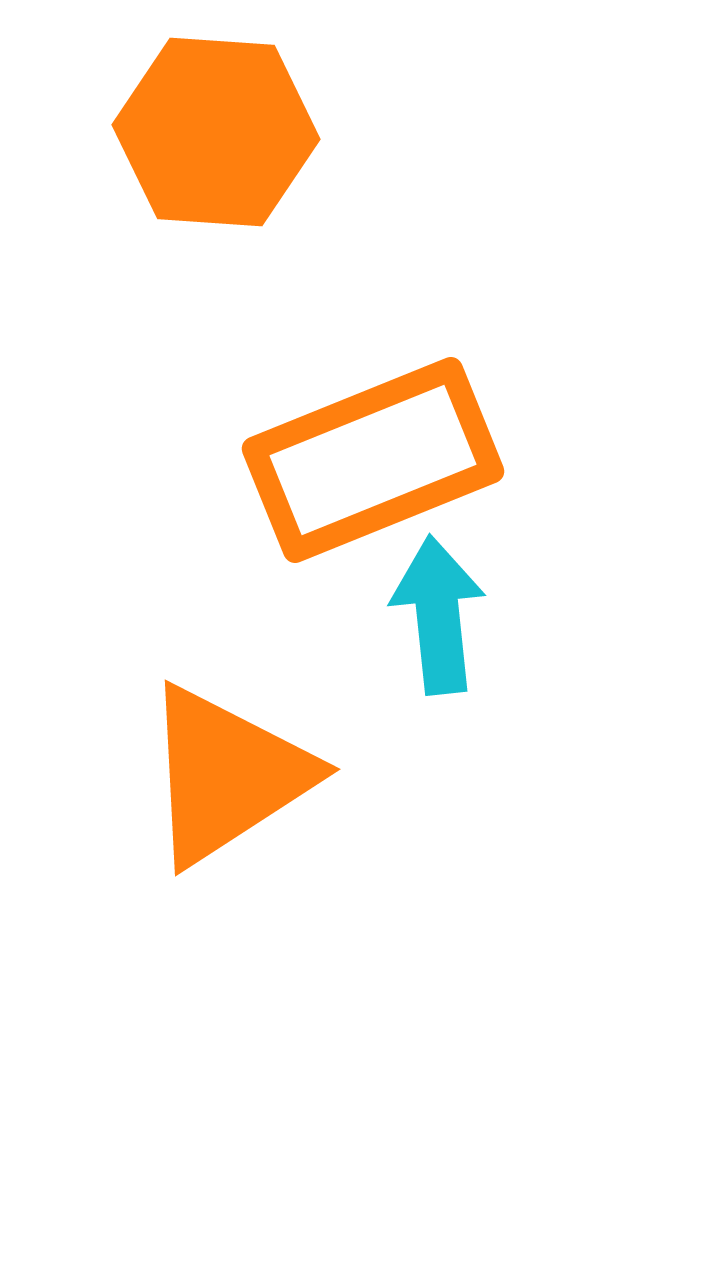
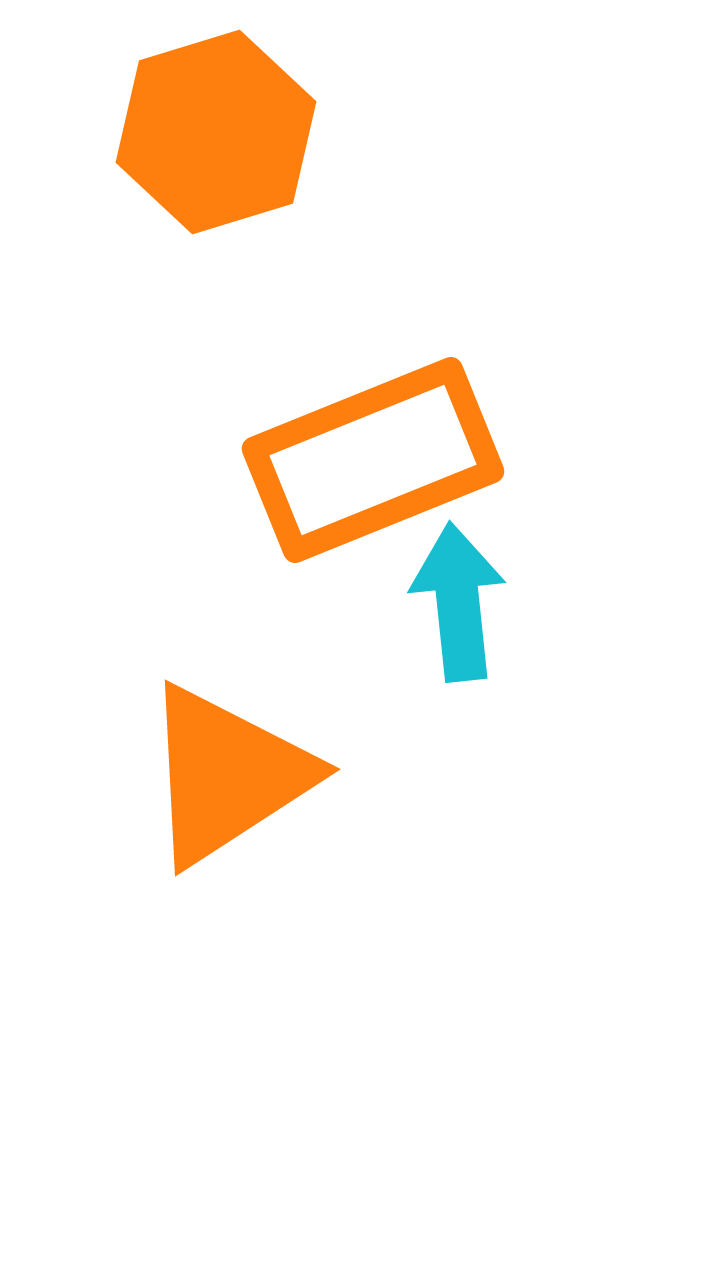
orange hexagon: rotated 21 degrees counterclockwise
cyan arrow: moved 20 px right, 13 px up
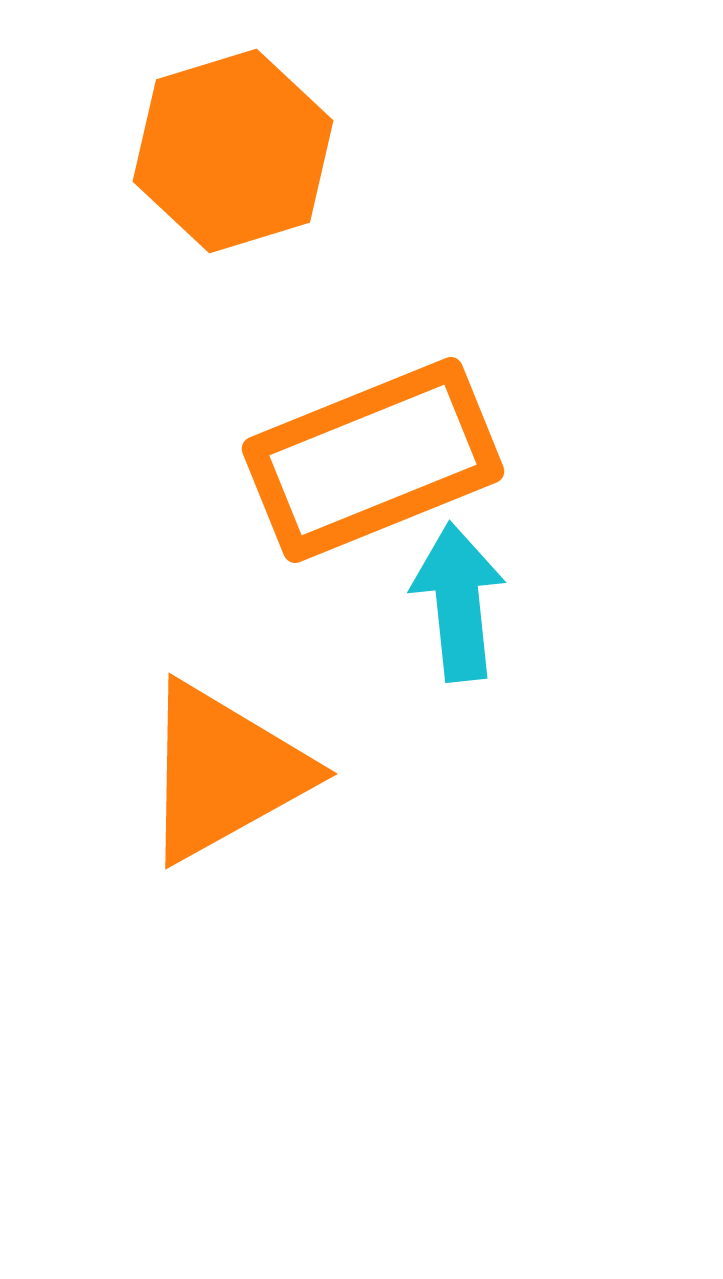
orange hexagon: moved 17 px right, 19 px down
orange triangle: moved 3 px left, 3 px up; rotated 4 degrees clockwise
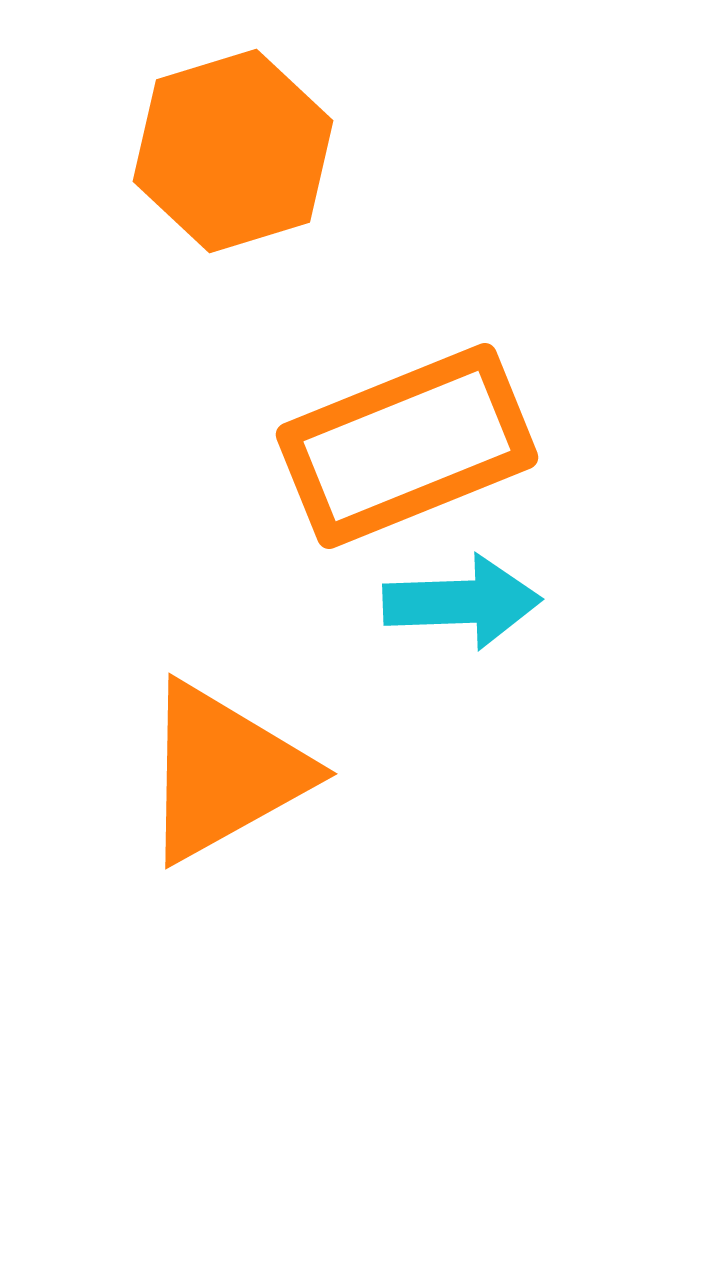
orange rectangle: moved 34 px right, 14 px up
cyan arrow: moved 4 px right; rotated 94 degrees clockwise
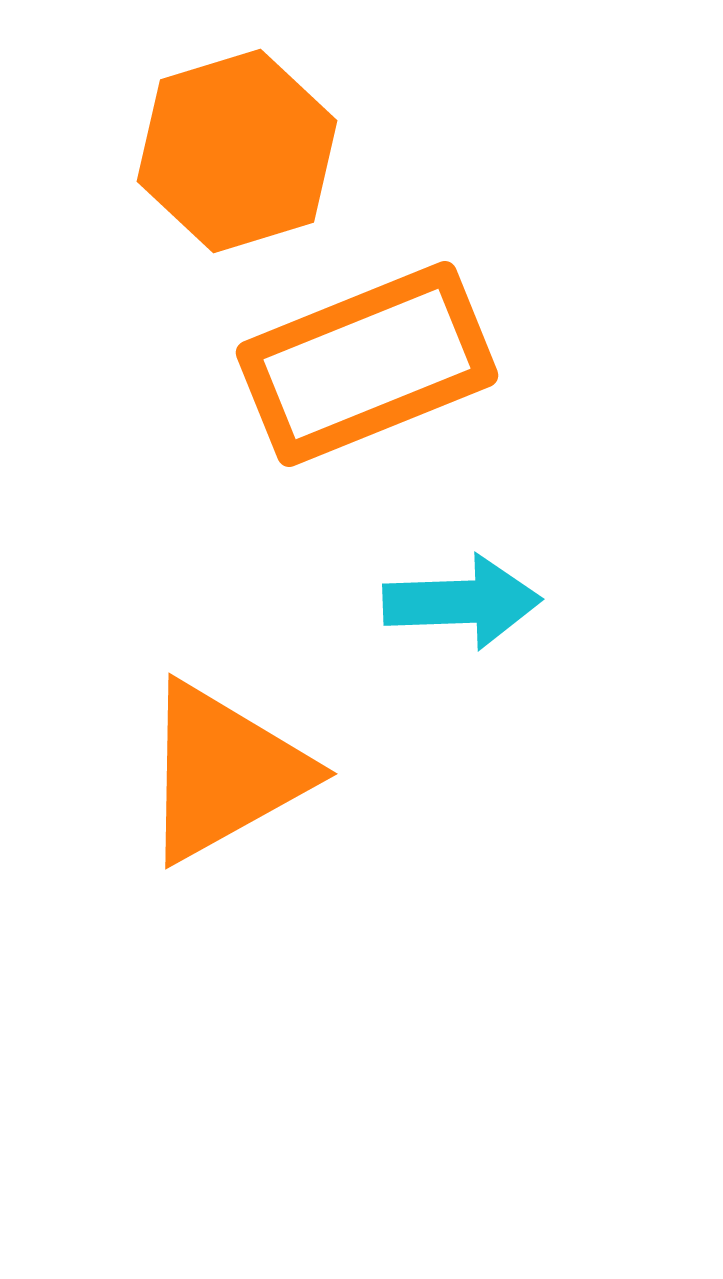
orange hexagon: moved 4 px right
orange rectangle: moved 40 px left, 82 px up
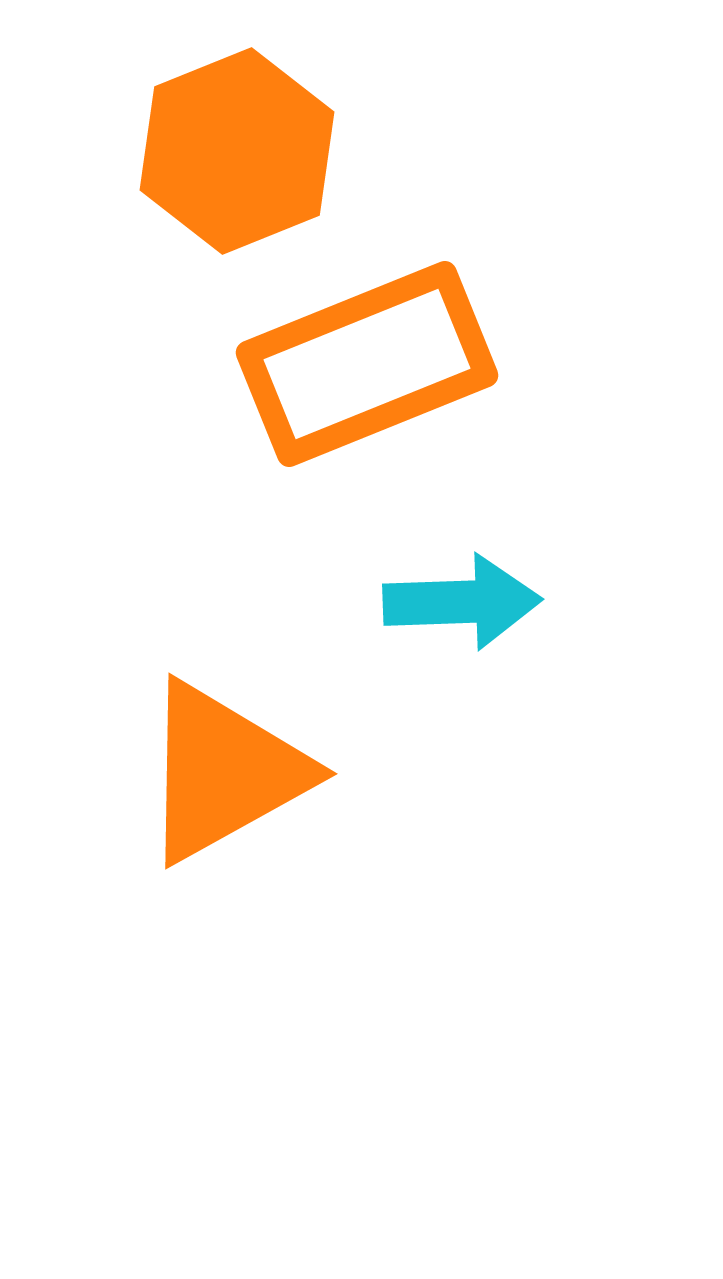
orange hexagon: rotated 5 degrees counterclockwise
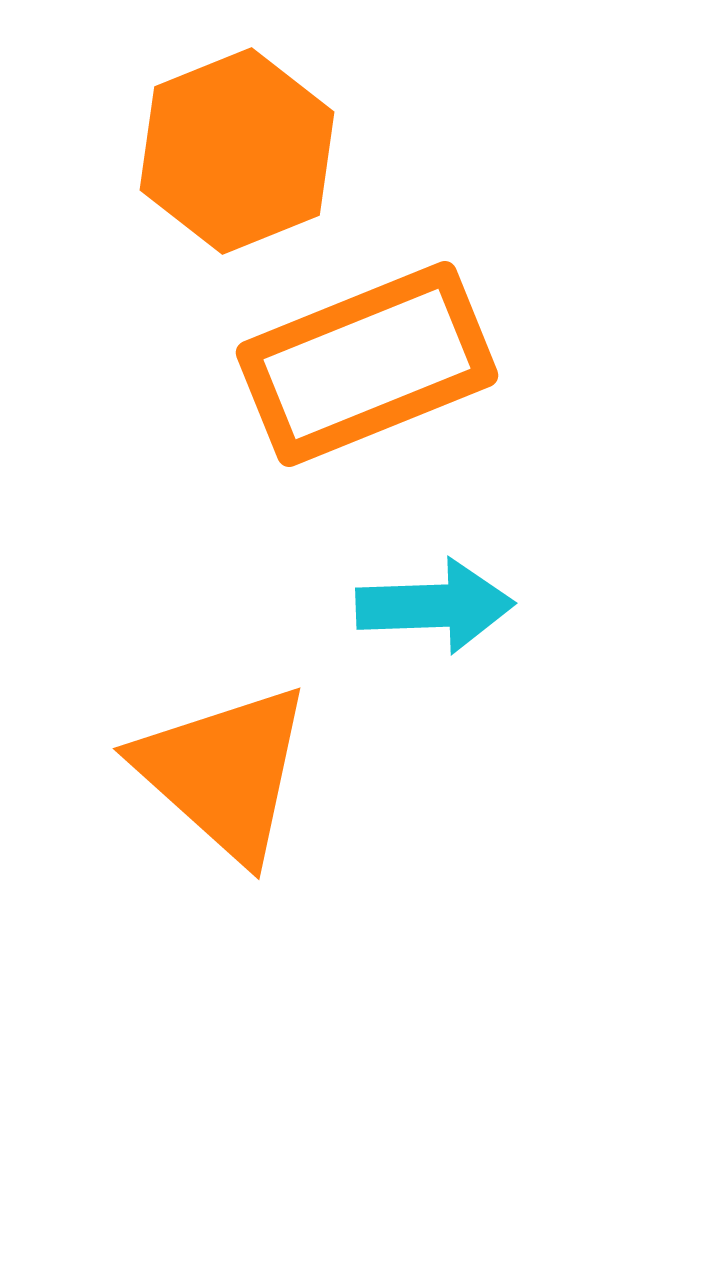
cyan arrow: moved 27 px left, 4 px down
orange triangle: rotated 49 degrees counterclockwise
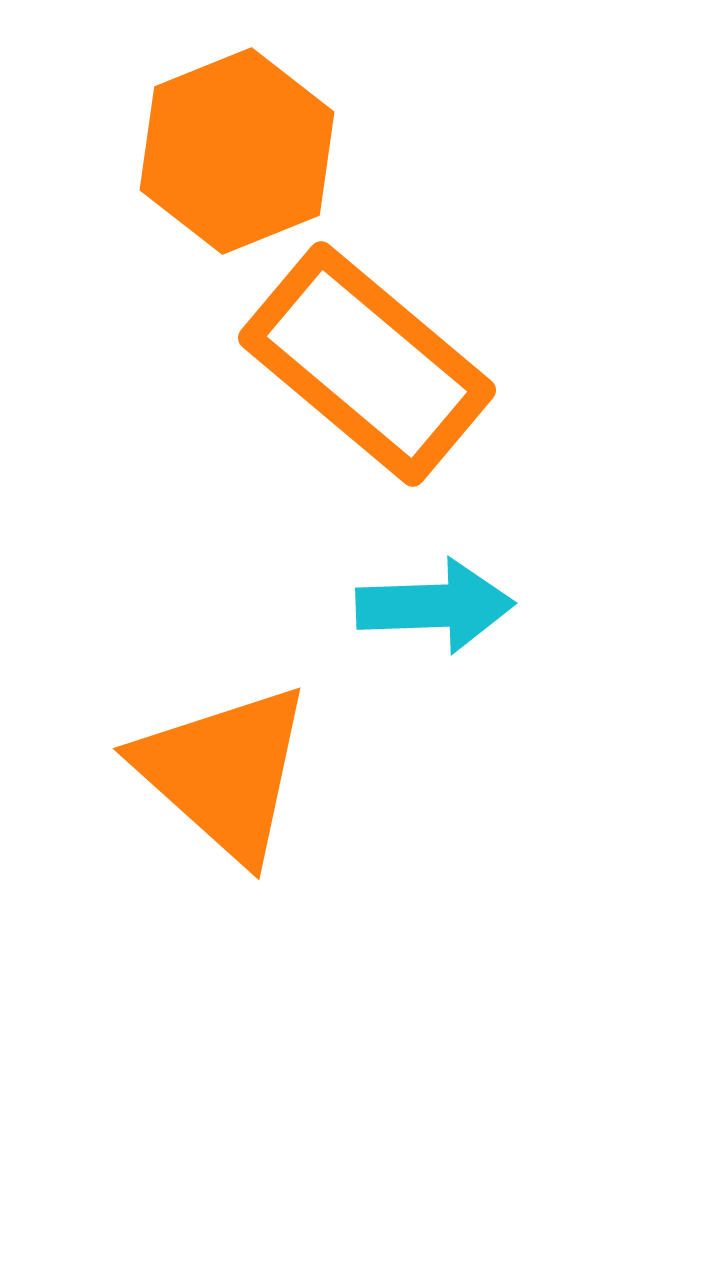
orange rectangle: rotated 62 degrees clockwise
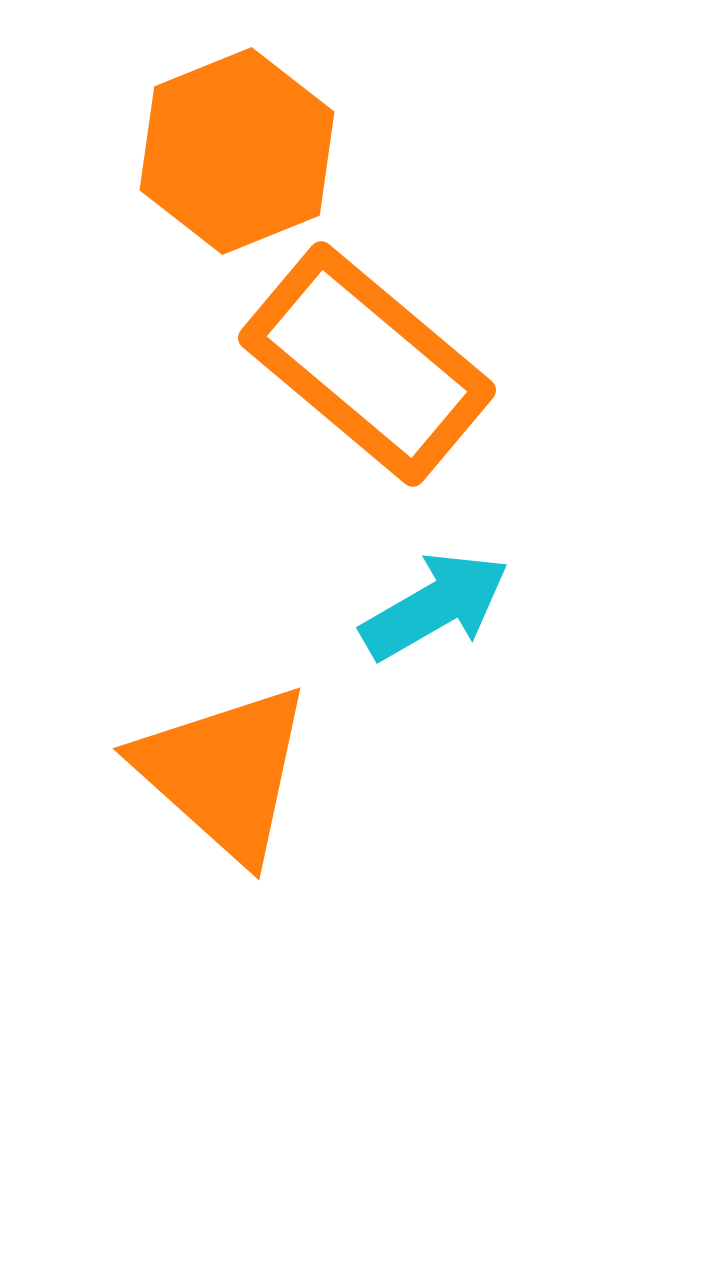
cyan arrow: rotated 28 degrees counterclockwise
